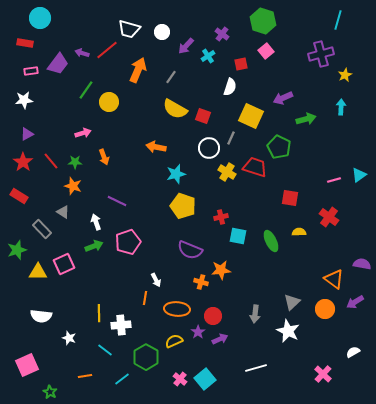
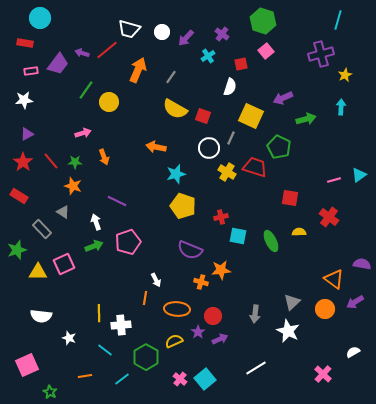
purple arrow at (186, 46): moved 8 px up
white line at (256, 368): rotated 15 degrees counterclockwise
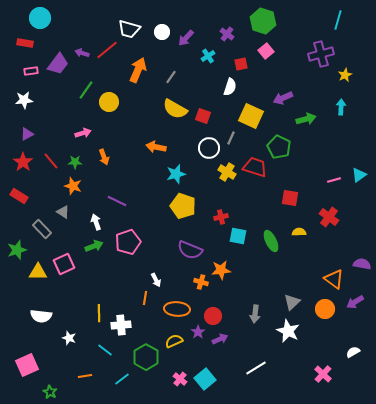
purple cross at (222, 34): moved 5 px right
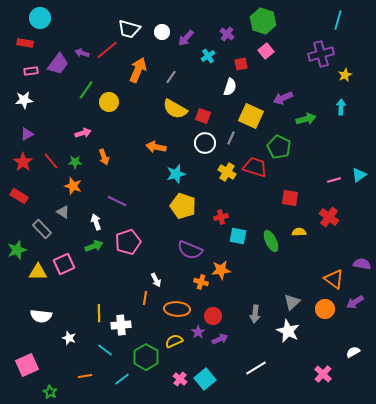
white circle at (209, 148): moved 4 px left, 5 px up
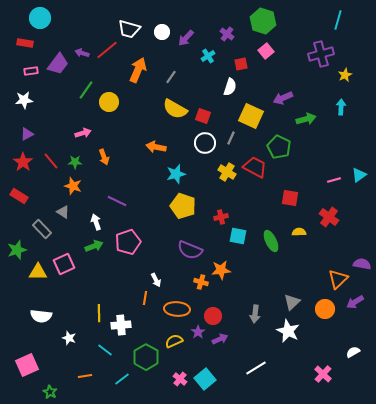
red trapezoid at (255, 167): rotated 10 degrees clockwise
orange triangle at (334, 279): moved 4 px right; rotated 40 degrees clockwise
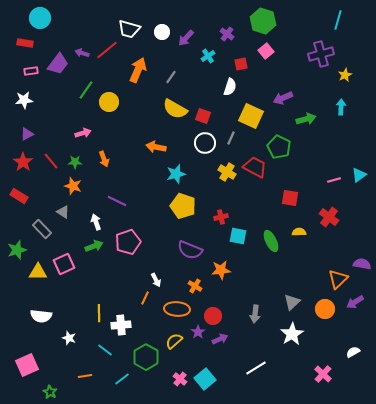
orange arrow at (104, 157): moved 2 px down
orange cross at (201, 282): moved 6 px left, 4 px down; rotated 16 degrees clockwise
orange line at (145, 298): rotated 16 degrees clockwise
white star at (288, 331): moved 4 px right, 3 px down; rotated 15 degrees clockwise
yellow semicircle at (174, 341): rotated 18 degrees counterclockwise
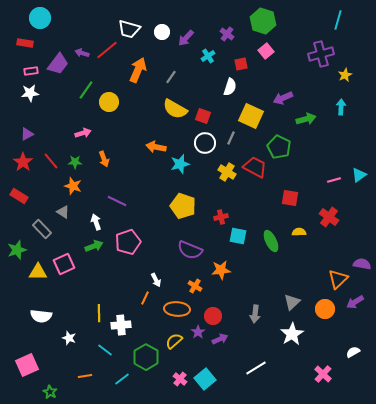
white star at (24, 100): moved 6 px right, 7 px up
cyan star at (176, 174): moved 4 px right, 10 px up
